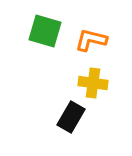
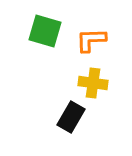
orange L-shape: rotated 16 degrees counterclockwise
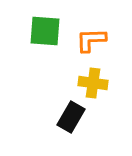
green square: rotated 12 degrees counterclockwise
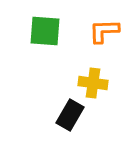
orange L-shape: moved 13 px right, 9 px up
black rectangle: moved 1 px left, 2 px up
